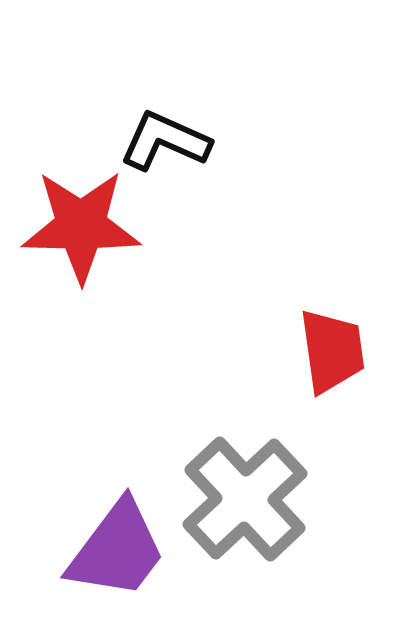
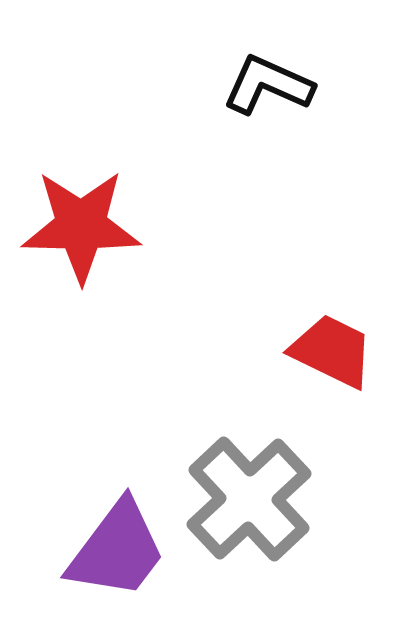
black L-shape: moved 103 px right, 56 px up
red trapezoid: rotated 56 degrees counterclockwise
gray cross: moved 4 px right
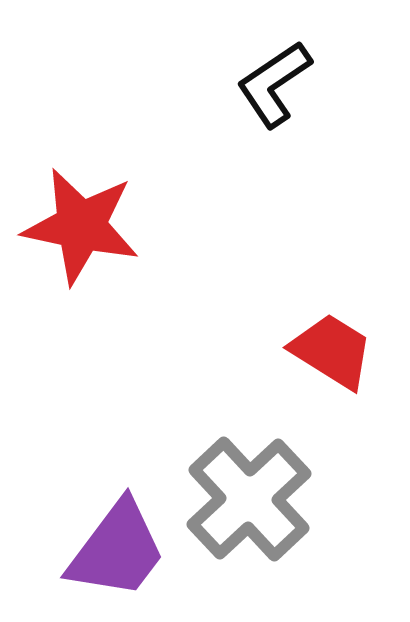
black L-shape: moved 6 px right, 1 px up; rotated 58 degrees counterclockwise
red star: rotated 11 degrees clockwise
red trapezoid: rotated 6 degrees clockwise
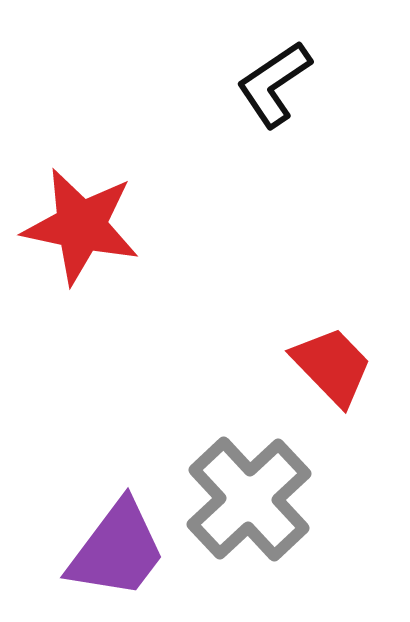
red trapezoid: moved 15 px down; rotated 14 degrees clockwise
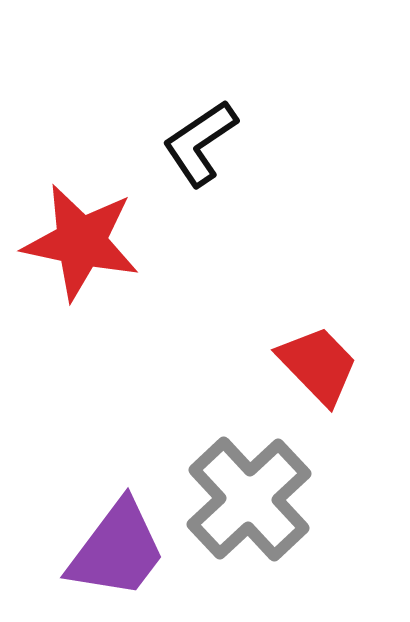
black L-shape: moved 74 px left, 59 px down
red star: moved 16 px down
red trapezoid: moved 14 px left, 1 px up
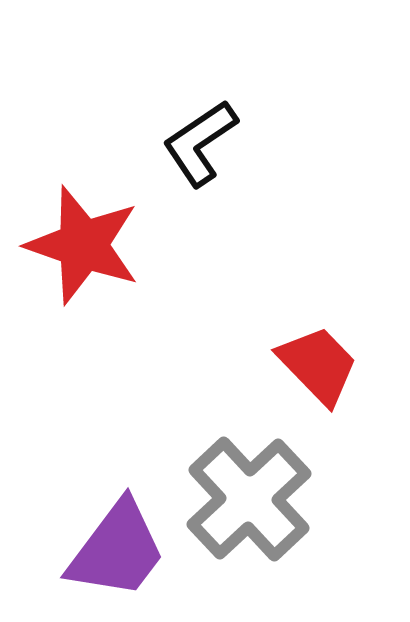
red star: moved 2 px right, 3 px down; rotated 7 degrees clockwise
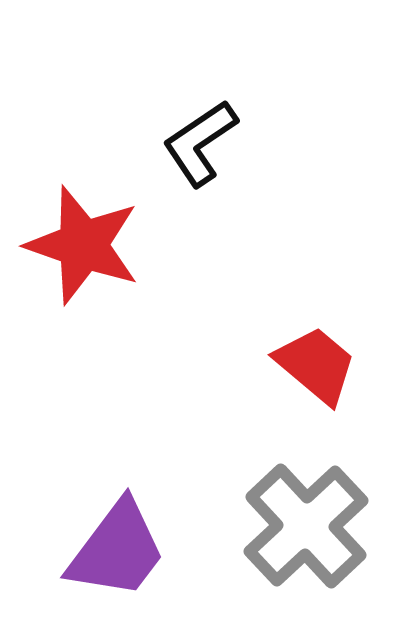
red trapezoid: moved 2 px left; rotated 6 degrees counterclockwise
gray cross: moved 57 px right, 27 px down
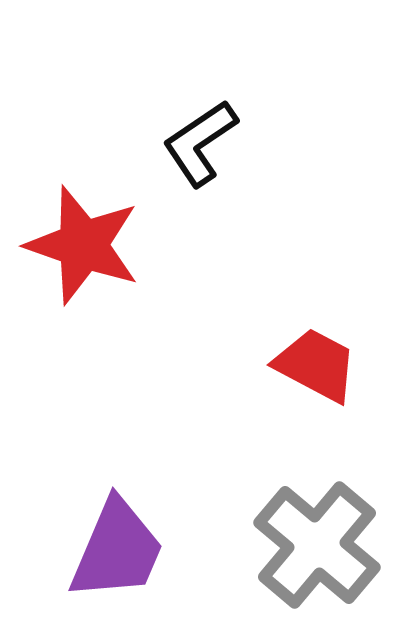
red trapezoid: rotated 12 degrees counterclockwise
gray cross: moved 11 px right, 19 px down; rotated 7 degrees counterclockwise
purple trapezoid: rotated 14 degrees counterclockwise
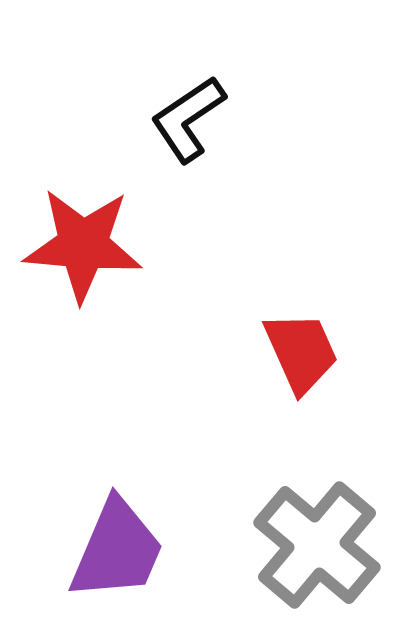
black L-shape: moved 12 px left, 24 px up
red star: rotated 14 degrees counterclockwise
red trapezoid: moved 15 px left, 13 px up; rotated 38 degrees clockwise
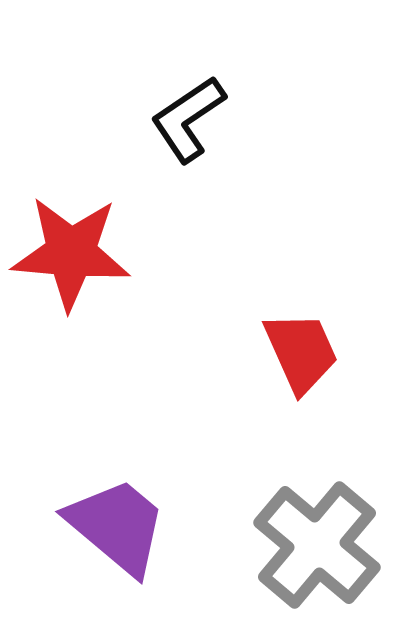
red star: moved 12 px left, 8 px down
purple trapezoid: moved 24 px up; rotated 73 degrees counterclockwise
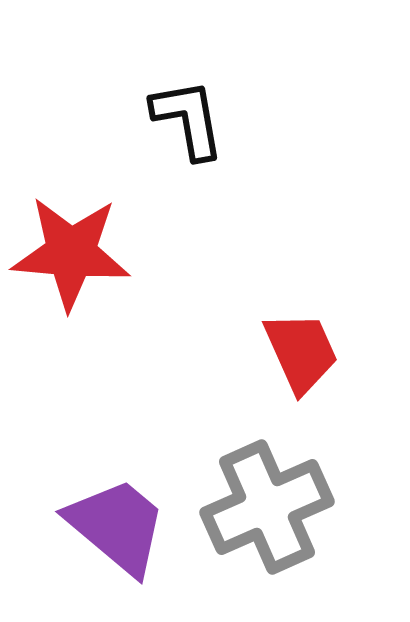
black L-shape: rotated 114 degrees clockwise
gray cross: moved 50 px left, 38 px up; rotated 26 degrees clockwise
